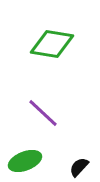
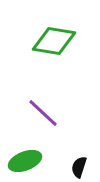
green diamond: moved 2 px right, 3 px up
black semicircle: rotated 25 degrees counterclockwise
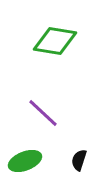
green diamond: moved 1 px right
black semicircle: moved 7 px up
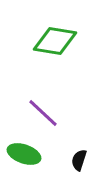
green ellipse: moved 1 px left, 7 px up; rotated 40 degrees clockwise
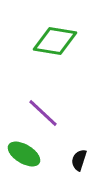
green ellipse: rotated 12 degrees clockwise
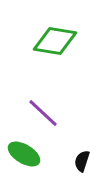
black semicircle: moved 3 px right, 1 px down
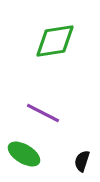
green diamond: rotated 18 degrees counterclockwise
purple line: rotated 16 degrees counterclockwise
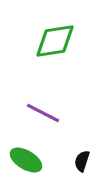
green ellipse: moved 2 px right, 6 px down
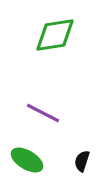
green diamond: moved 6 px up
green ellipse: moved 1 px right
